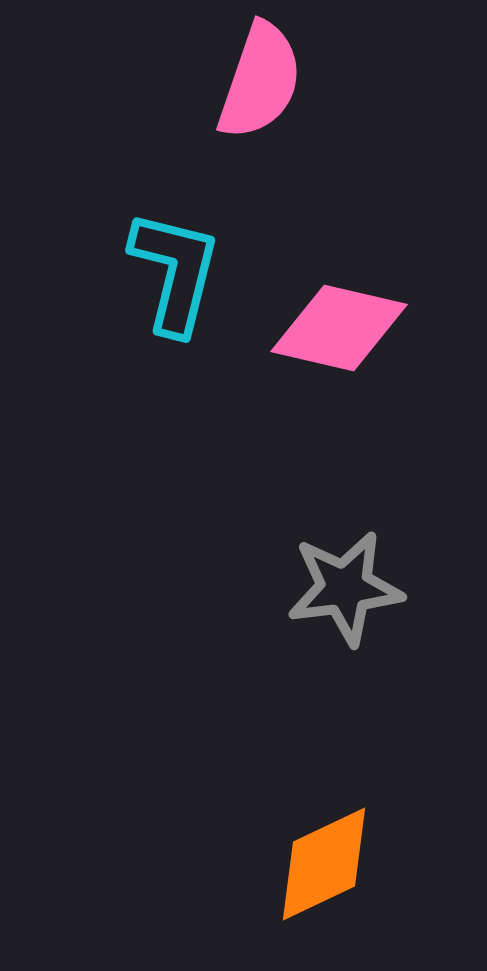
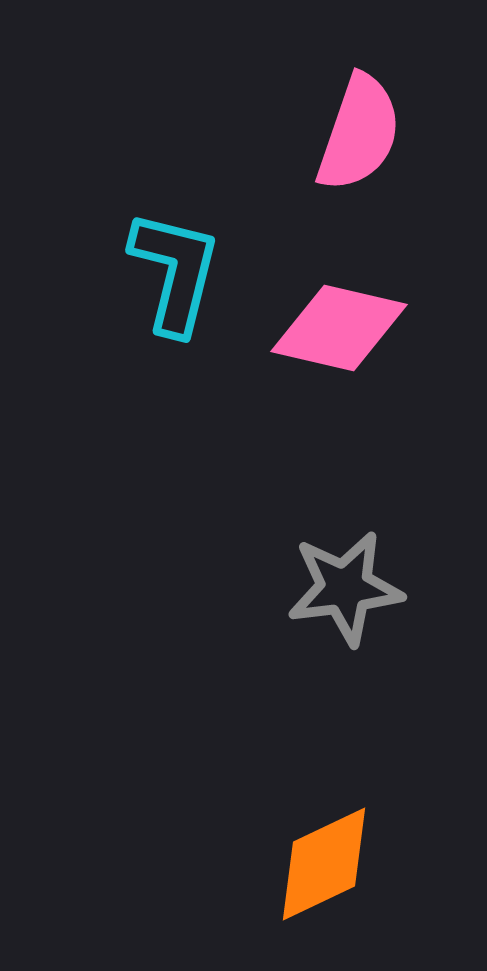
pink semicircle: moved 99 px right, 52 px down
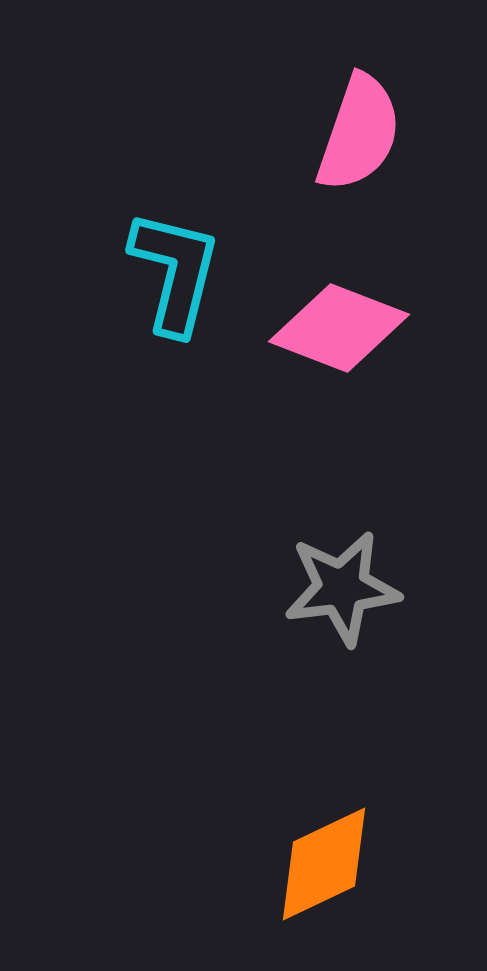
pink diamond: rotated 8 degrees clockwise
gray star: moved 3 px left
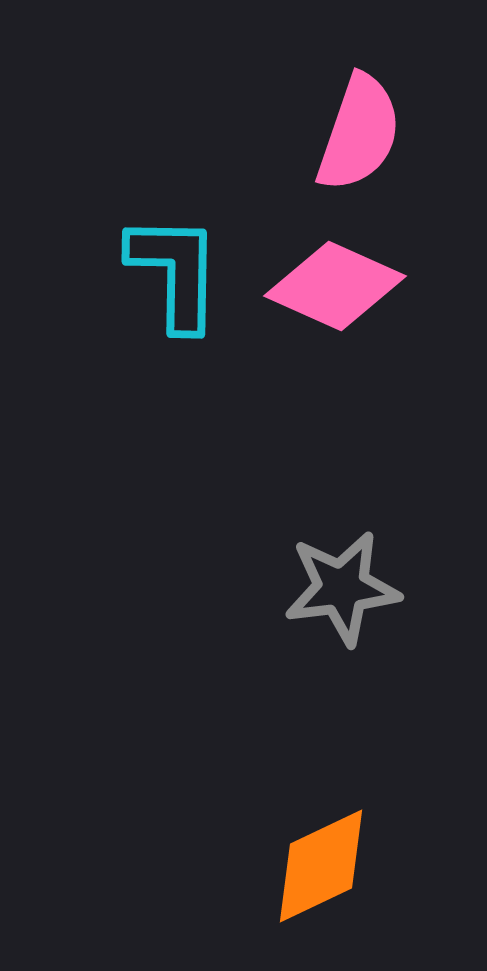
cyan L-shape: rotated 13 degrees counterclockwise
pink diamond: moved 4 px left, 42 px up; rotated 3 degrees clockwise
orange diamond: moved 3 px left, 2 px down
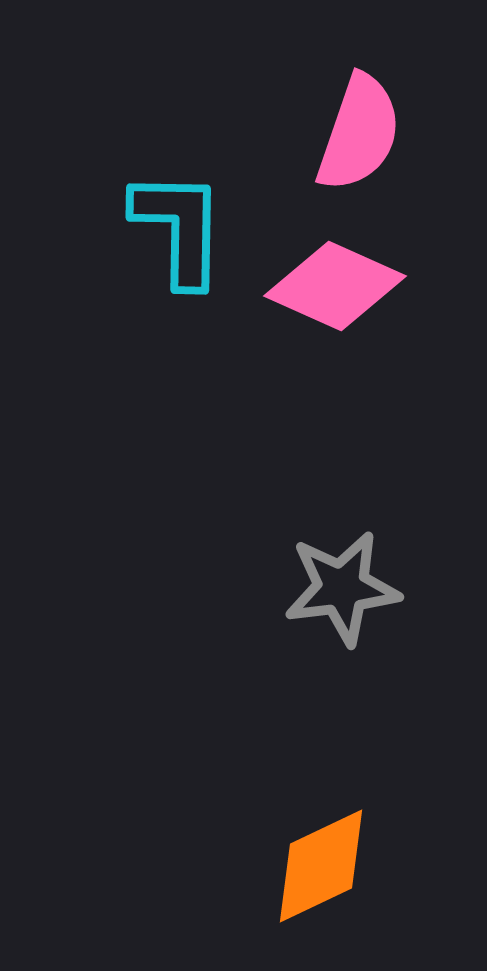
cyan L-shape: moved 4 px right, 44 px up
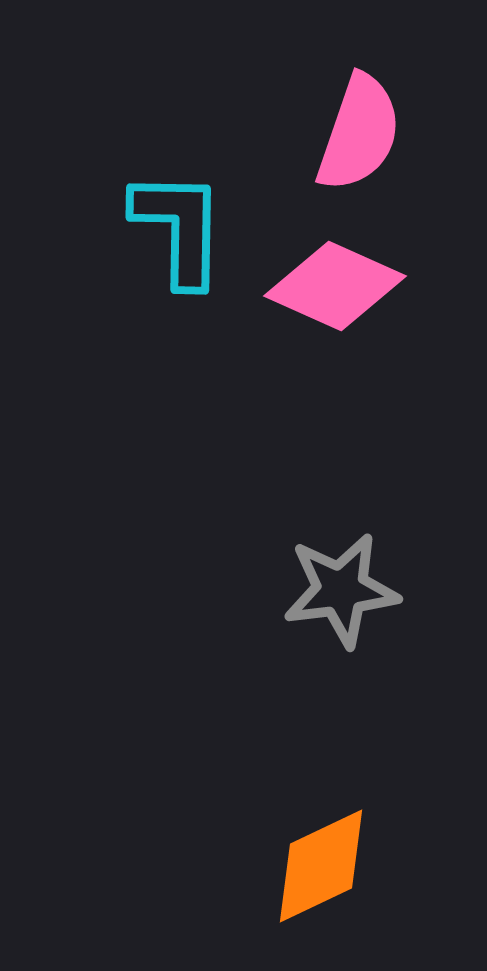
gray star: moved 1 px left, 2 px down
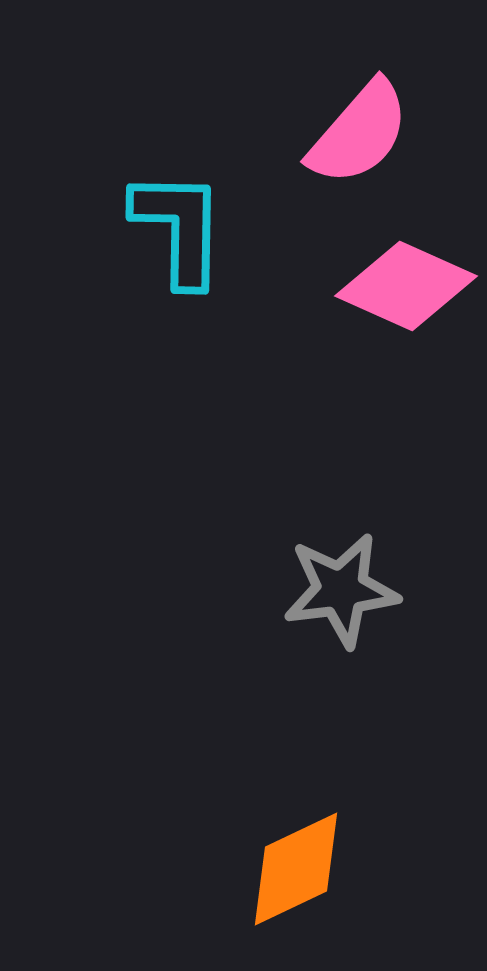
pink semicircle: rotated 22 degrees clockwise
pink diamond: moved 71 px right
orange diamond: moved 25 px left, 3 px down
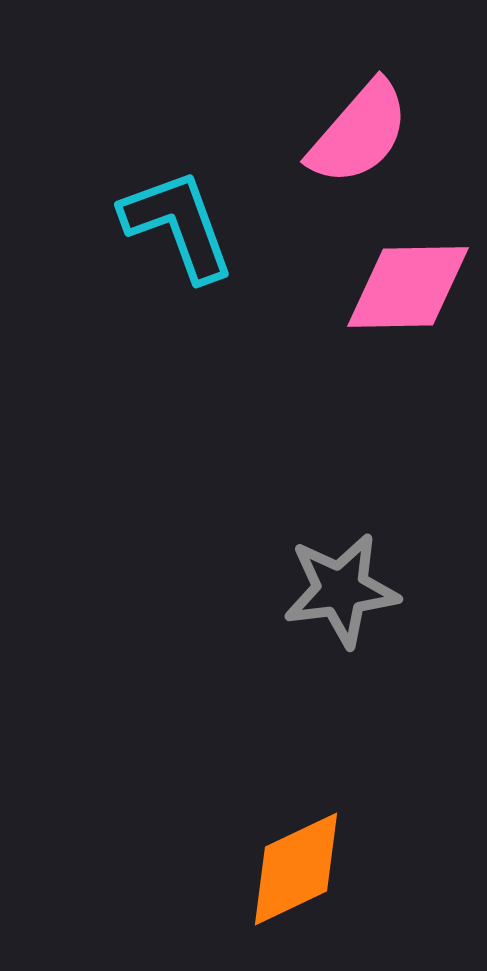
cyan L-shape: moved 1 px left, 3 px up; rotated 21 degrees counterclockwise
pink diamond: moved 2 px right, 1 px down; rotated 25 degrees counterclockwise
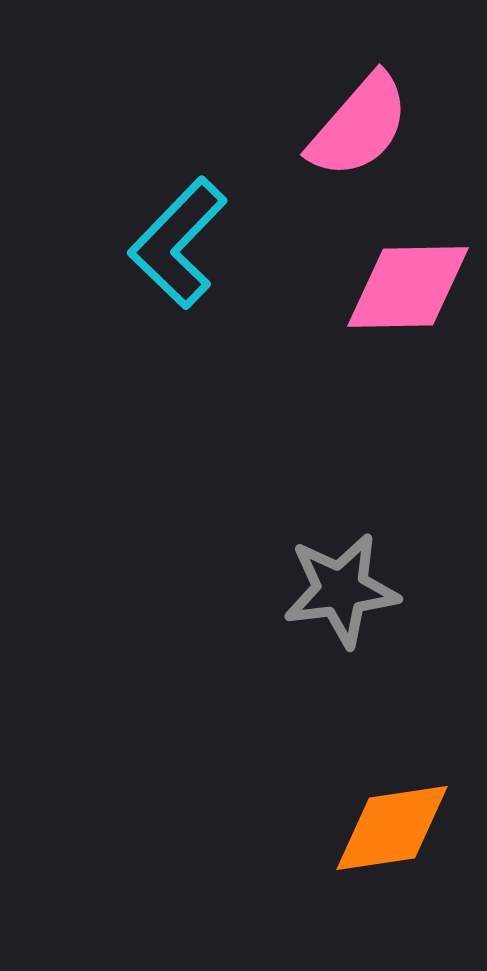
pink semicircle: moved 7 px up
cyan L-shape: moved 18 px down; rotated 116 degrees counterclockwise
orange diamond: moved 96 px right, 41 px up; rotated 17 degrees clockwise
